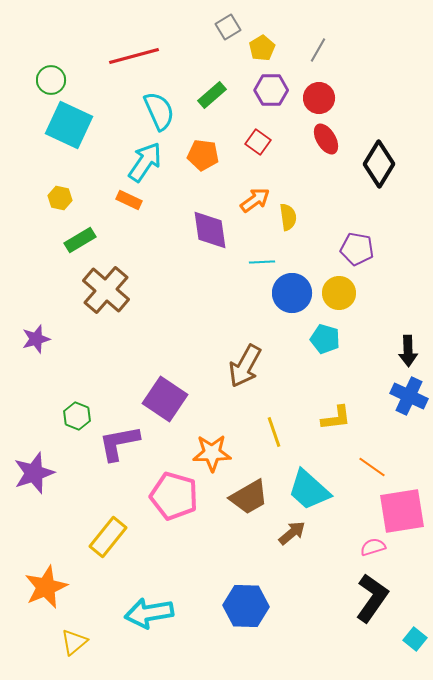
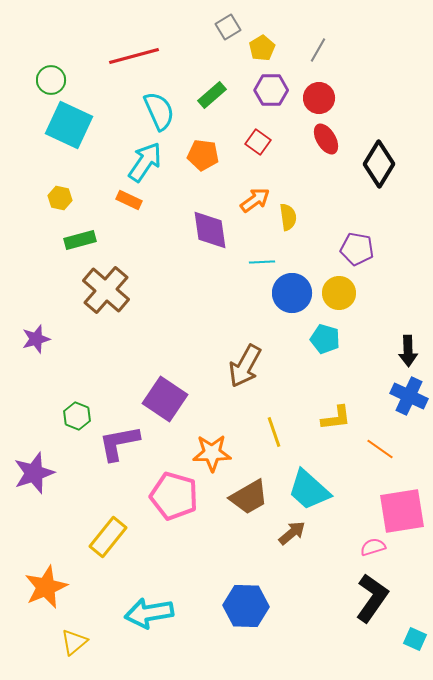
green rectangle at (80, 240): rotated 16 degrees clockwise
orange line at (372, 467): moved 8 px right, 18 px up
cyan square at (415, 639): rotated 15 degrees counterclockwise
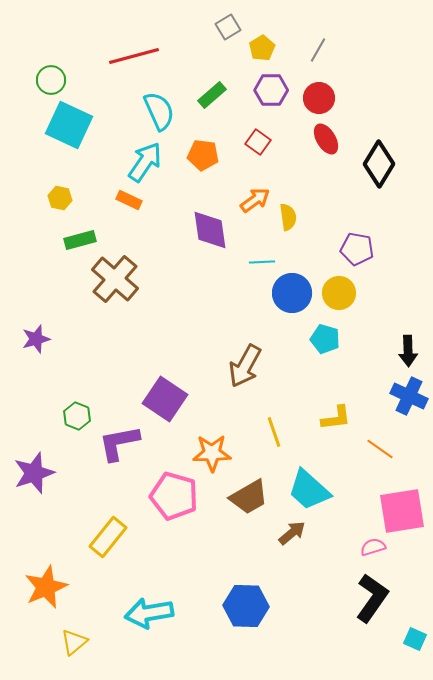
brown cross at (106, 290): moved 9 px right, 11 px up
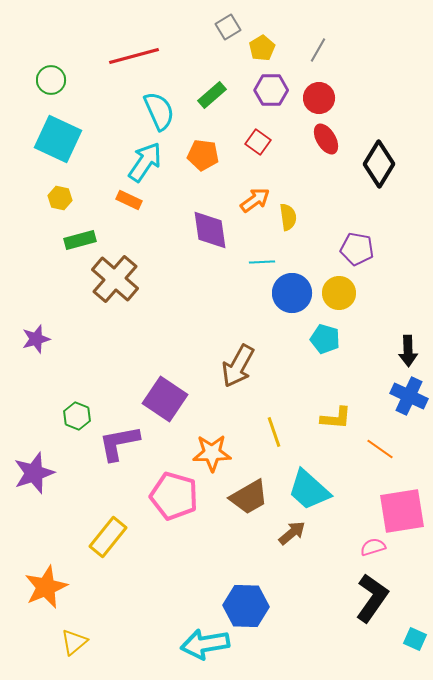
cyan square at (69, 125): moved 11 px left, 14 px down
brown arrow at (245, 366): moved 7 px left
yellow L-shape at (336, 418): rotated 12 degrees clockwise
cyan arrow at (149, 613): moved 56 px right, 31 px down
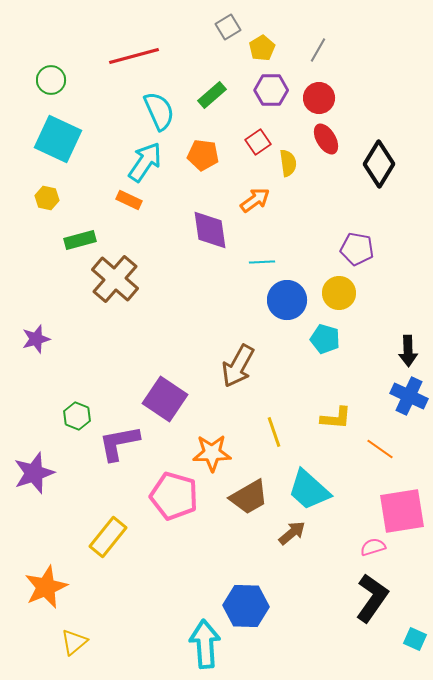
red square at (258, 142): rotated 20 degrees clockwise
yellow hexagon at (60, 198): moved 13 px left
yellow semicircle at (288, 217): moved 54 px up
blue circle at (292, 293): moved 5 px left, 7 px down
cyan arrow at (205, 644): rotated 96 degrees clockwise
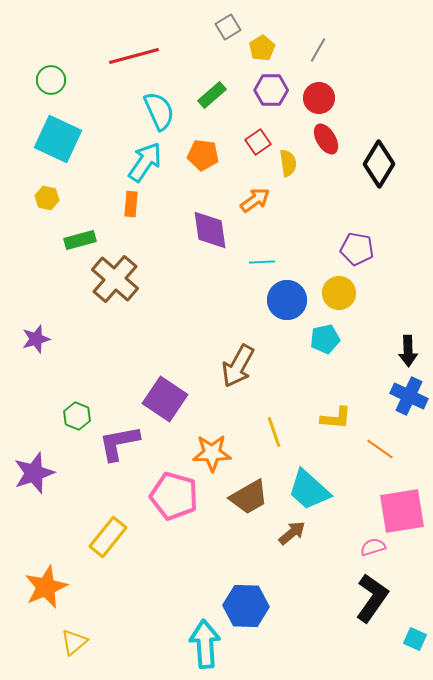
orange rectangle at (129, 200): moved 2 px right, 4 px down; rotated 70 degrees clockwise
cyan pentagon at (325, 339): rotated 28 degrees counterclockwise
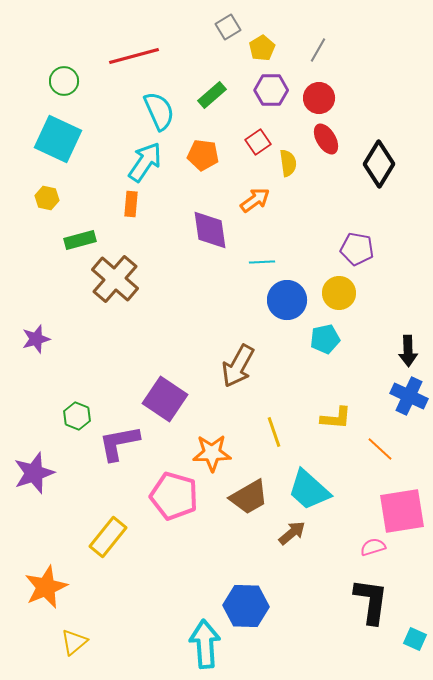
green circle at (51, 80): moved 13 px right, 1 px down
orange line at (380, 449): rotated 8 degrees clockwise
black L-shape at (372, 598): moved 1 px left, 3 px down; rotated 27 degrees counterclockwise
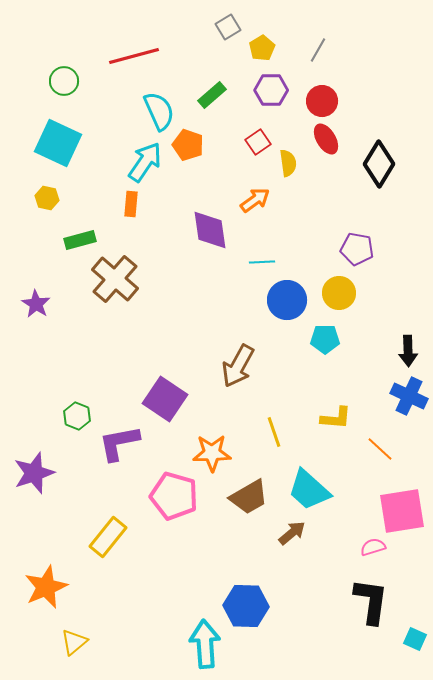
red circle at (319, 98): moved 3 px right, 3 px down
cyan square at (58, 139): moved 4 px down
orange pentagon at (203, 155): moved 15 px left, 10 px up; rotated 12 degrees clockwise
purple star at (36, 339): moved 35 px up; rotated 24 degrees counterclockwise
cyan pentagon at (325, 339): rotated 12 degrees clockwise
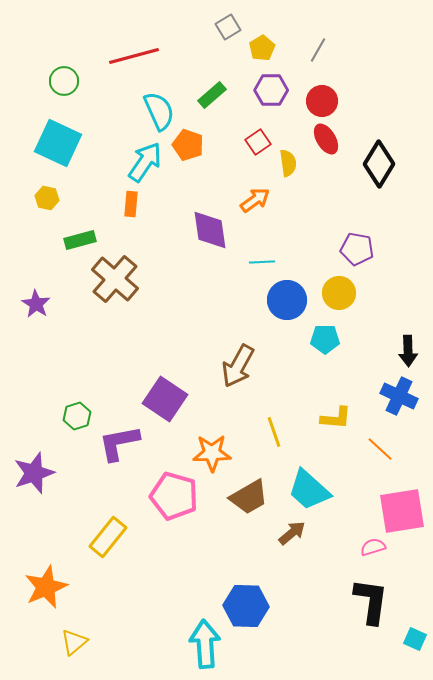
blue cross at (409, 396): moved 10 px left
green hexagon at (77, 416): rotated 20 degrees clockwise
